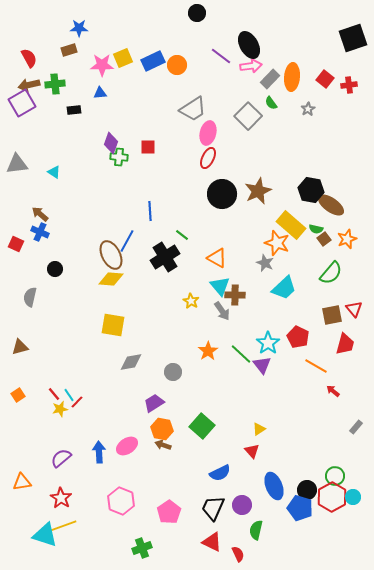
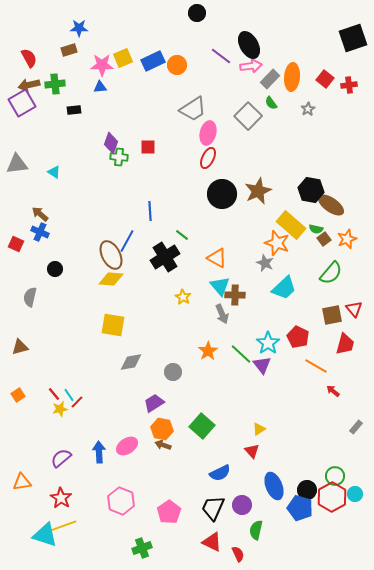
blue triangle at (100, 93): moved 6 px up
yellow star at (191, 301): moved 8 px left, 4 px up
gray arrow at (222, 311): moved 3 px down; rotated 12 degrees clockwise
cyan circle at (353, 497): moved 2 px right, 3 px up
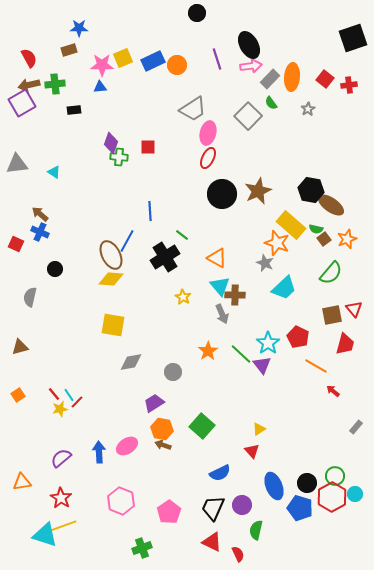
purple line at (221, 56): moved 4 px left, 3 px down; rotated 35 degrees clockwise
black circle at (307, 490): moved 7 px up
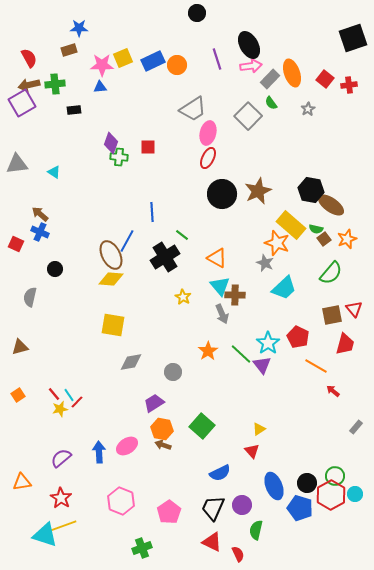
orange ellipse at (292, 77): moved 4 px up; rotated 24 degrees counterclockwise
blue line at (150, 211): moved 2 px right, 1 px down
red hexagon at (332, 497): moved 1 px left, 2 px up
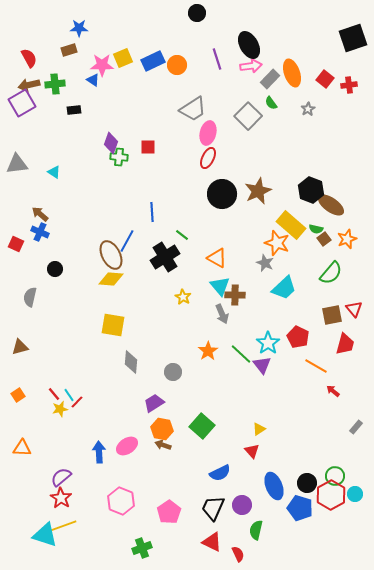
blue triangle at (100, 87): moved 7 px left, 7 px up; rotated 40 degrees clockwise
black hexagon at (311, 190): rotated 10 degrees clockwise
gray diamond at (131, 362): rotated 75 degrees counterclockwise
purple semicircle at (61, 458): moved 19 px down
orange triangle at (22, 482): moved 34 px up; rotated 12 degrees clockwise
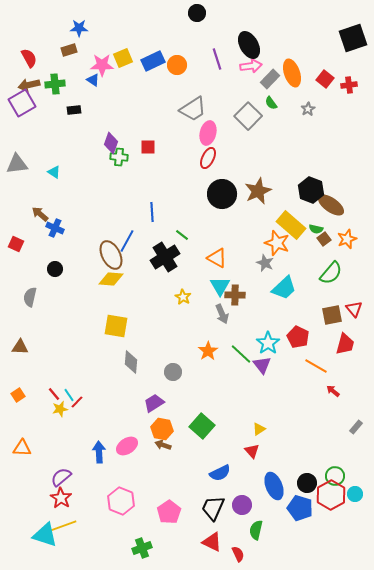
blue cross at (40, 232): moved 15 px right, 4 px up
cyan triangle at (220, 286): rotated 10 degrees clockwise
yellow square at (113, 325): moved 3 px right, 1 px down
brown triangle at (20, 347): rotated 18 degrees clockwise
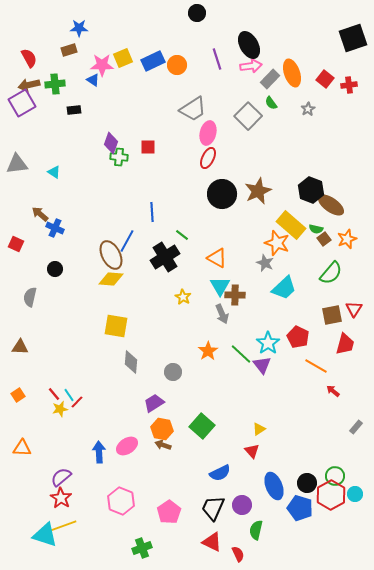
red triangle at (354, 309): rotated 12 degrees clockwise
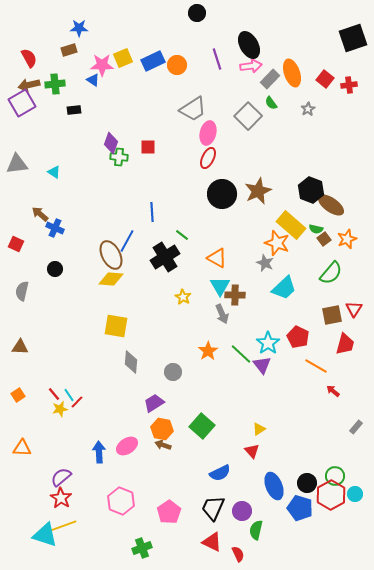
gray semicircle at (30, 297): moved 8 px left, 6 px up
purple circle at (242, 505): moved 6 px down
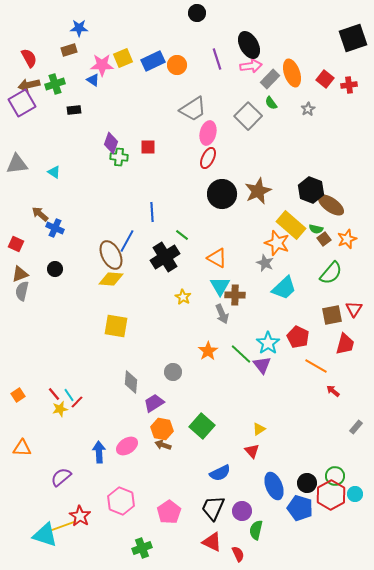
green cross at (55, 84): rotated 12 degrees counterclockwise
brown triangle at (20, 347): moved 73 px up; rotated 24 degrees counterclockwise
gray diamond at (131, 362): moved 20 px down
red star at (61, 498): moved 19 px right, 18 px down
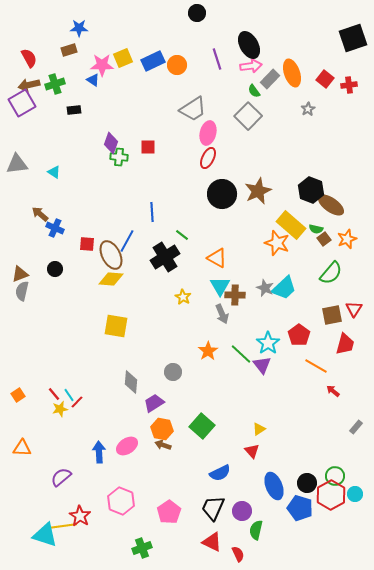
green semicircle at (271, 103): moved 17 px left, 12 px up
red square at (16, 244): moved 71 px right; rotated 21 degrees counterclockwise
gray star at (265, 263): moved 25 px down
red pentagon at (298, 337): moved 1 px right, 2 px up; rotated 10 degrees clockwise
yellow line at (63, 526): rotated 12 degrees clockwise
